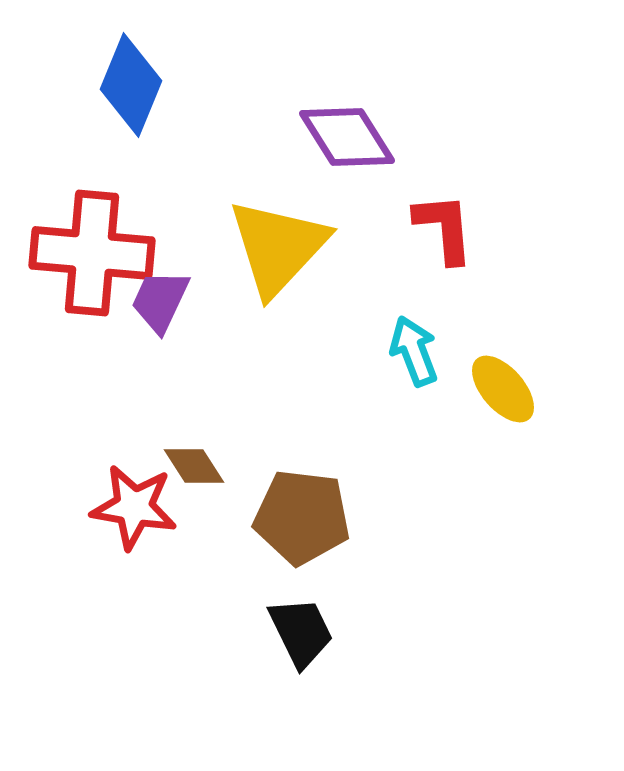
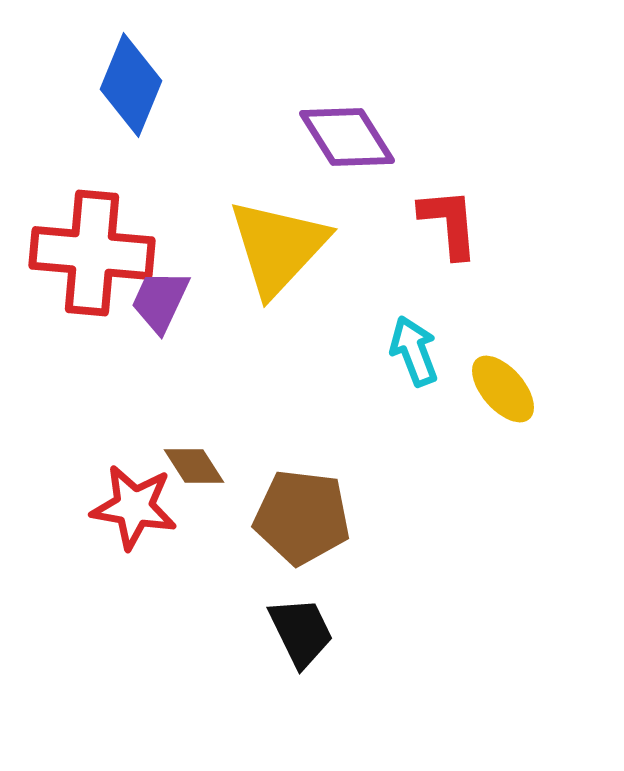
red L-shape: moved 5 px right, 5 px up
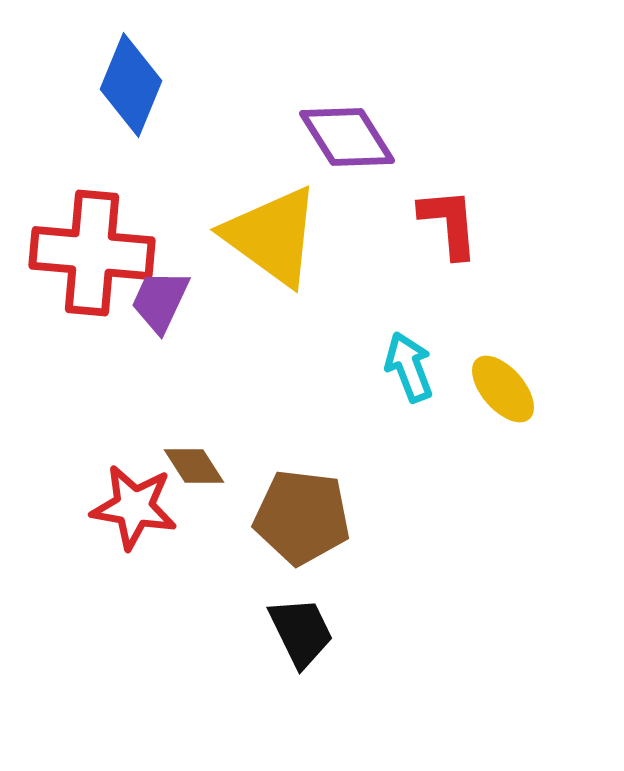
yellow triangle: moved 6 px left, 11 px up; rotated 37 degrees counterclockwise
cyan arrow: moved 5 px left, 16 px down
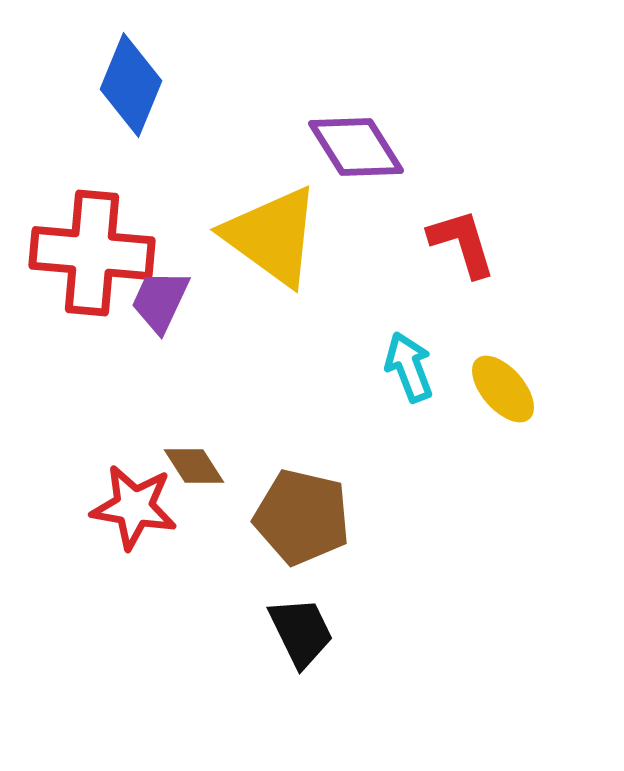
purple diamond: moved 9 px right, 10 px down
red L-shape: moved 13 px right, 20 px down; rotated 12 degrees counterclockwise
brown pentagon: rotated 6 degrees clockwise
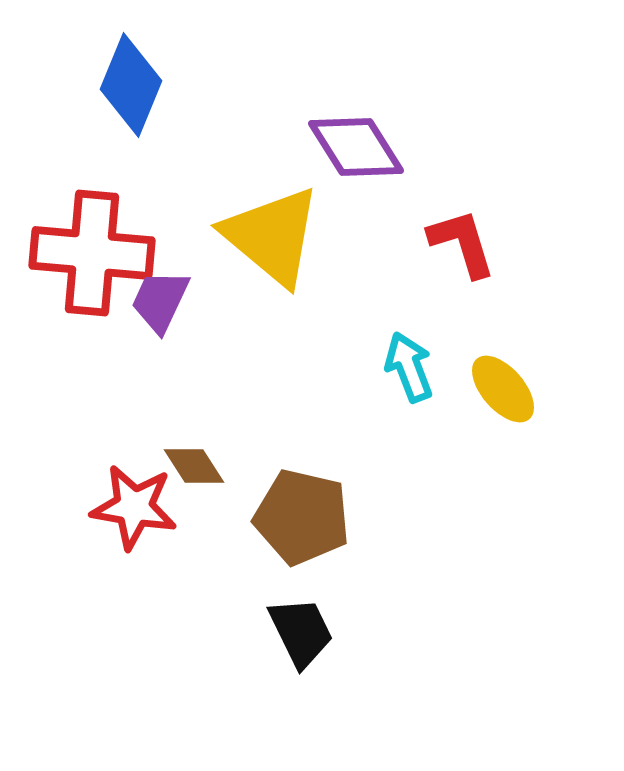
yellow triangle: rotated 4 degrees clockwise
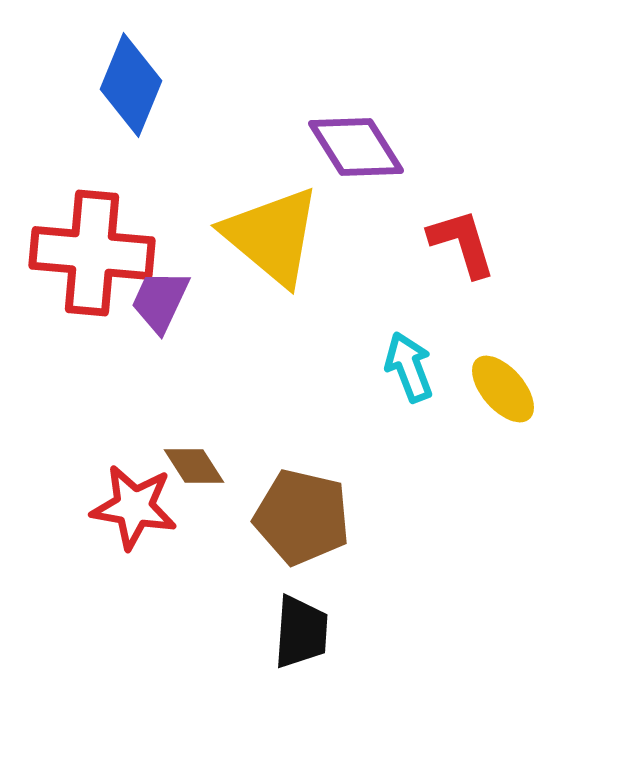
black trapezoid: rotated 30 degrees clockwise
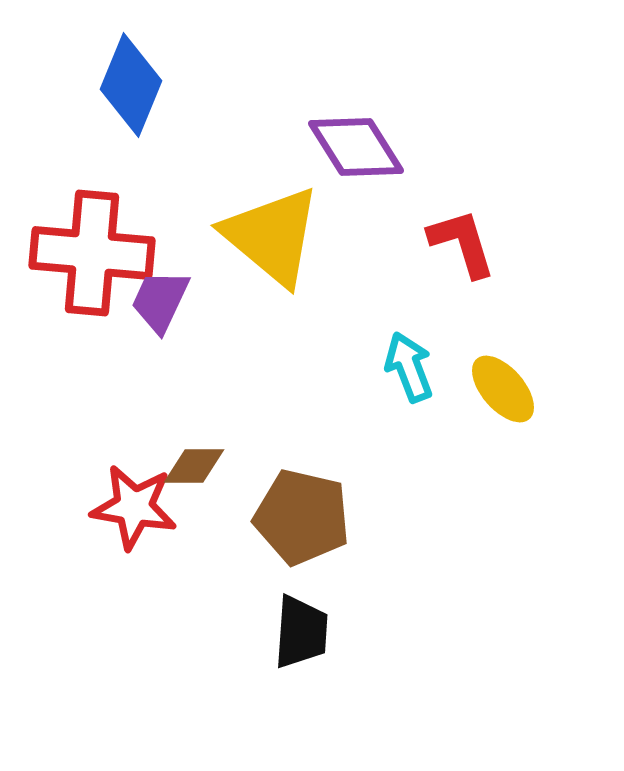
brown diamond: rotated 58 degrees counterclockwise
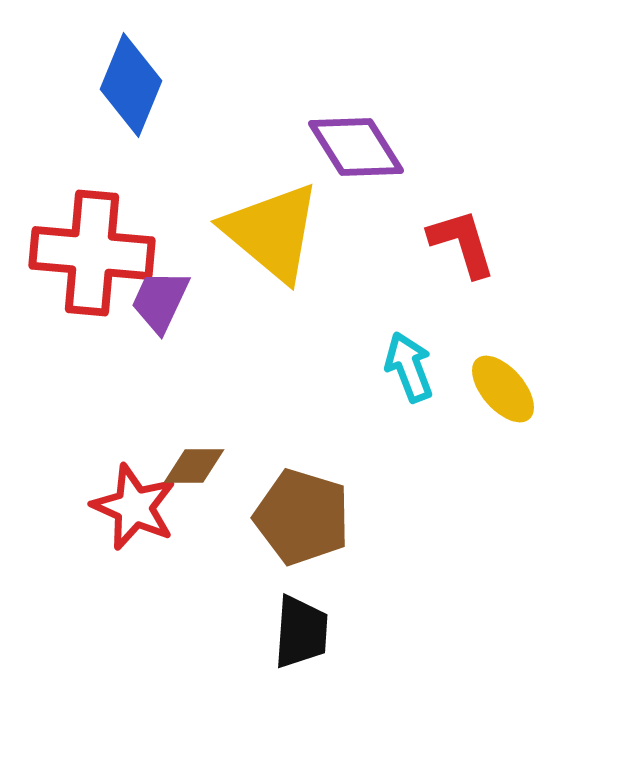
yellow triangle: moved 4 px up
red star: rotated 14 degrees clockwise
brown pentagon: rotated 4 degrees clockwise
